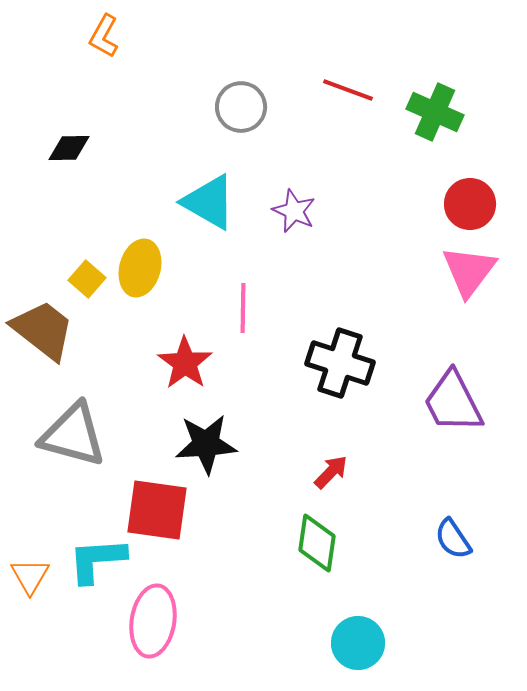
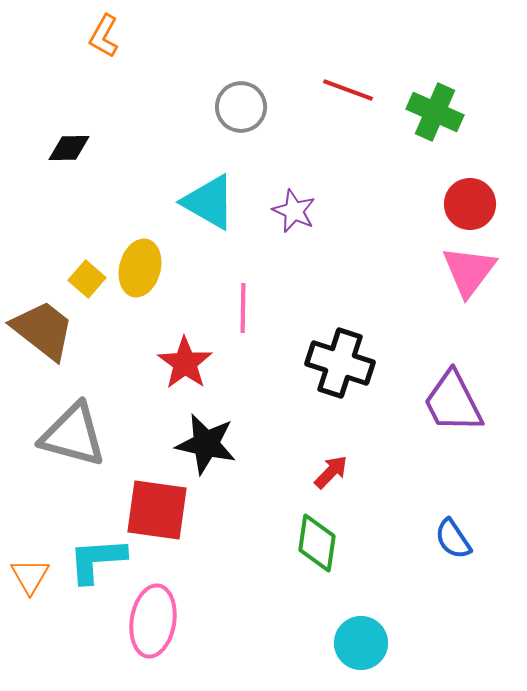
black star: rotated 16 degrees clockwise
cyan circle: moved 3 px right
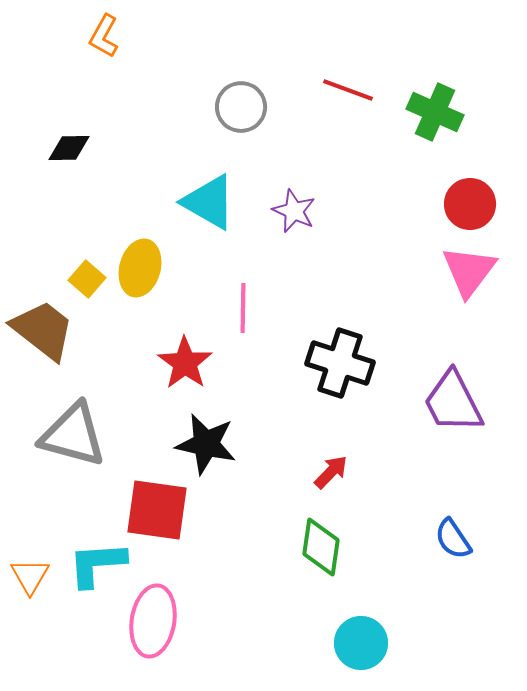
green diamond: moved 4 px right, 4 px down
cyan L-shape: moved 4 px down
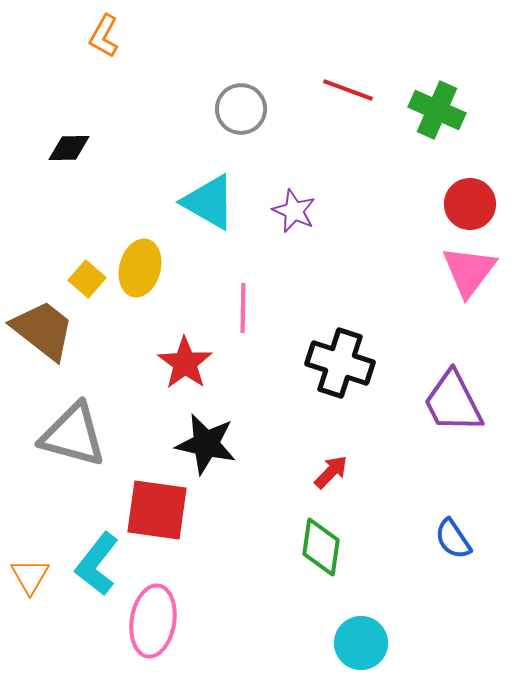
gray circle: moved 2 px down
green cross: moved 2 px right, 2 px up
cyan L-shape: rotated 48 degrees counterclockwise
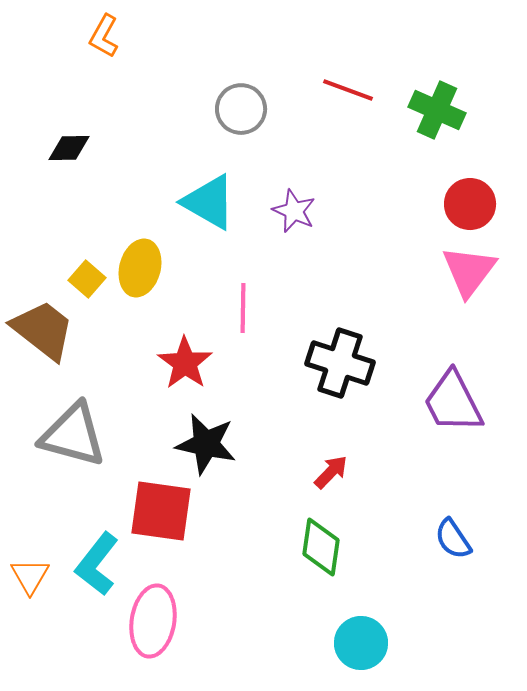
red square: moved 4 px right, 1 px down
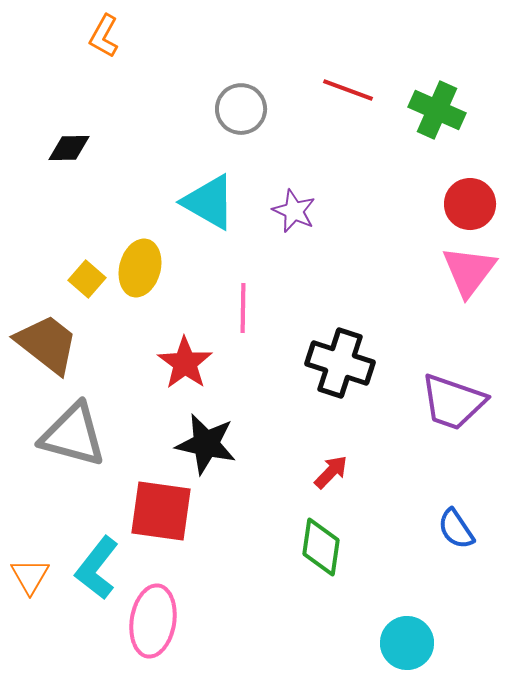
brown trapezoid: moved 4 px right, 14 px down
purple trapezoid: rotated 44 degrees counterclockwise
blue semicircle: moved 3 px right, 10 px up
cyan L-shape: moved 4 px down
cyan circle: moved 46 px right
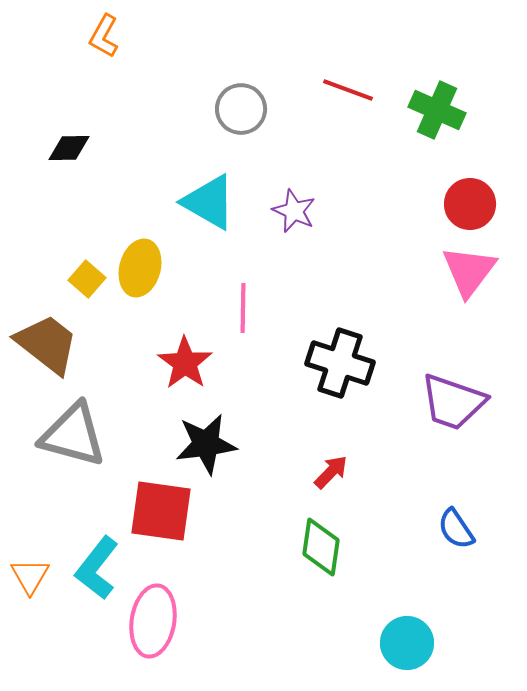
black star: rotated 20 degrees counterclockwise
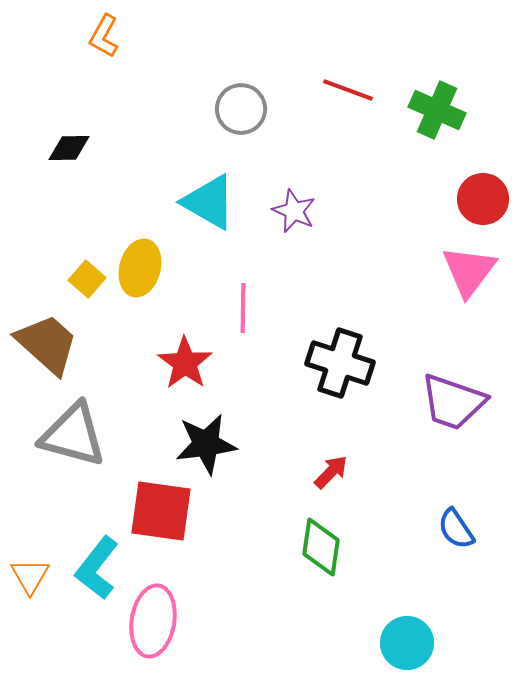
red circle: moved 13 px right, 5 px up
brown trapezoid: rotated 4 degrees clockwise
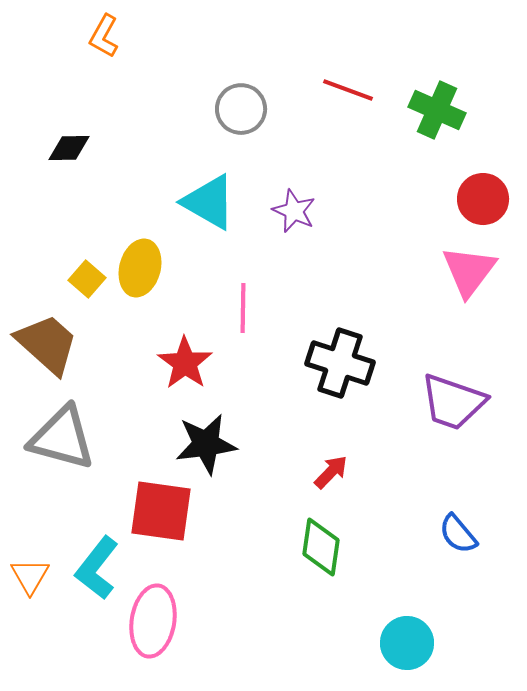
gray triangle: moved 11 px left, 3 px down
blue semicircle: moved 2 px right, 5 px down; rotated 6 degrees counterclockwise
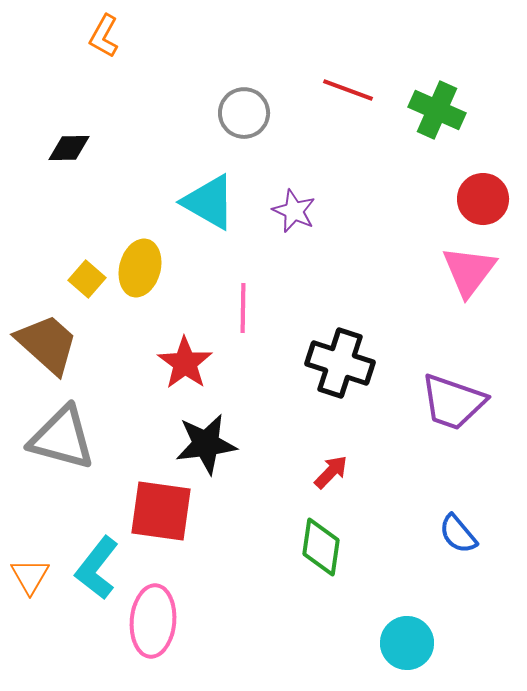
gray circle: moved 3 px right, 4 px down
pink ellipse: rotated 4 degrees counterclockwise
